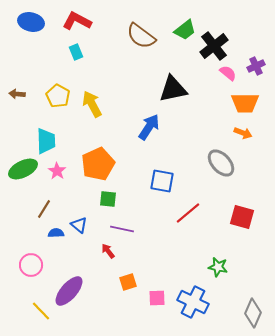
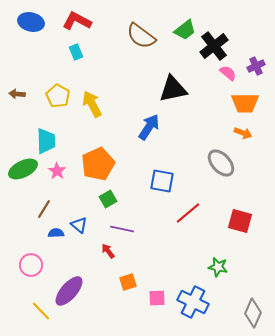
green square: rotated 36 degrees counterclockwise
red square: moved 2 px left, 4 px down
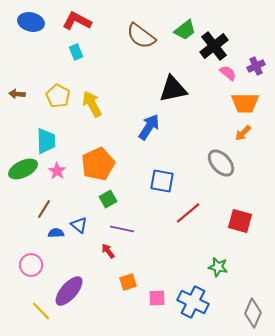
orange arrow: rotated 114 degrees clockwise
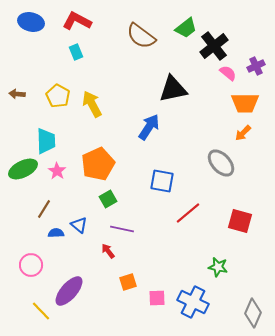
green trapezoid: moved 1 px right, 2 px up
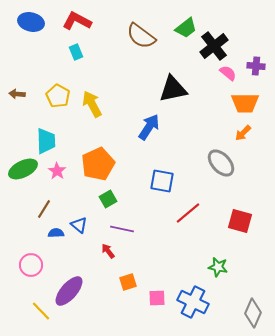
purple cross: rotated 30 degrees clockwise
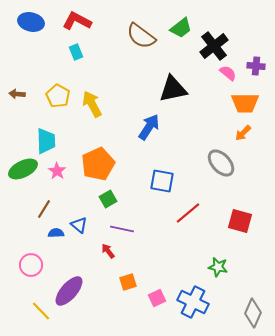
green trapezoid: moved 5 px left
pink square: rotated 24 degrees counterclockwise
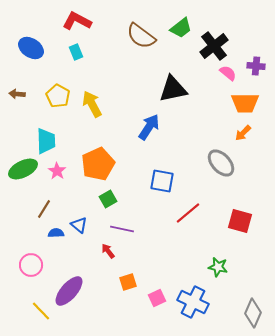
blue ellipse: moved 26 px down; rotated 20 degrees clockwise
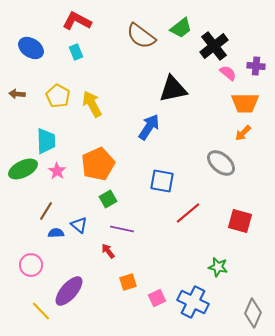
gray ellipse: rotated 8 degrees counterclockwise
brown line: moved 2 px right, 2 px down
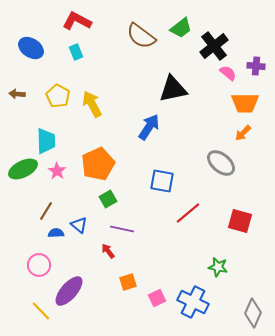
pink circle: moved 8 px right
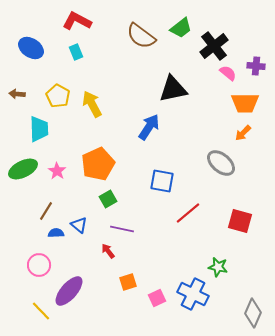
cyan trapezoid: moved 7 px left, 12 px up
blue cross: moved 8 px up
